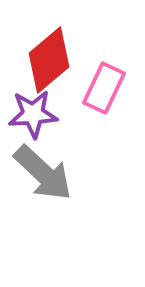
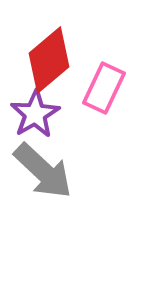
purple star: moved 2 px right; rotated 27 degrees counterclockwise
gray arrow: moved 2 px up
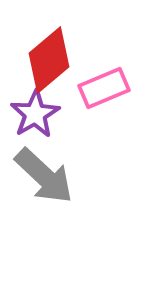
pink rectangle: rotated 42 degrees clockwise
gray arrow: moved 1 px right, 5 px down
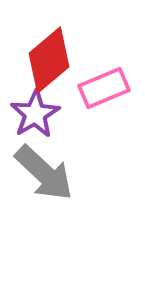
gray arrow: moved 3 px up
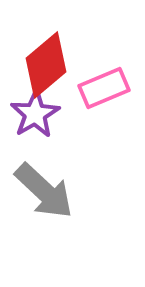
red diamond: moved 3 px left, 5 px down
gray arrow: moved 18 px down
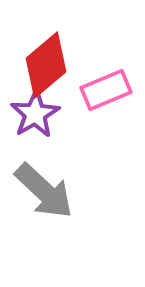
pink rectangle: moved 2 px right, 2 px down
